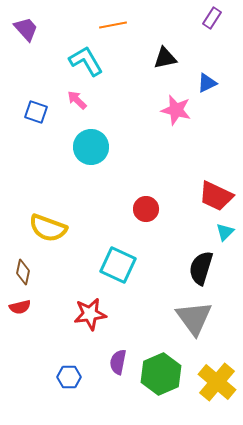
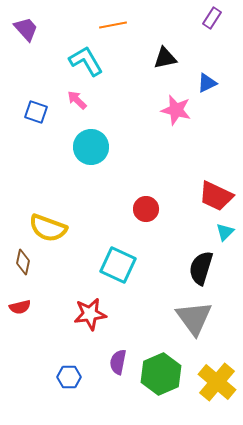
brown diamond: moved 10 px up
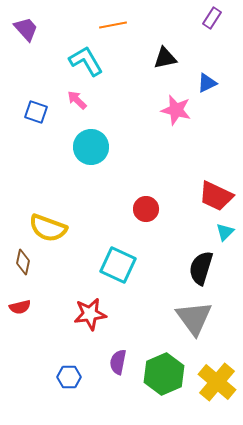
green hexagon: moved 3 px right
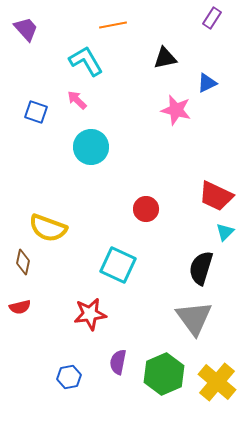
blue hexagon: rotated 10 degrees counterclockwise
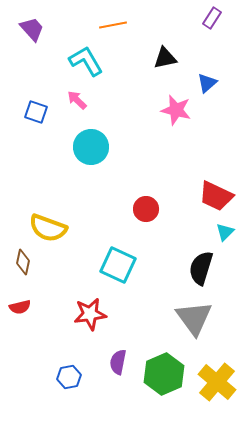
purple trapezoid: moved 6 px right
blue triangle: rotated 15 degrees counterclockwise
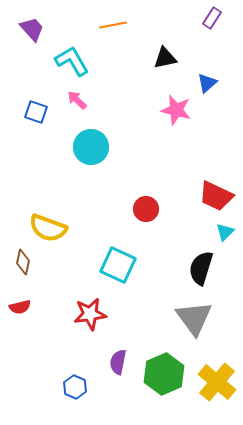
cyan L-shape: moved 14 px left
blue hexagon: moved 6 px right, 10 px down; rotated 25 degrees counterclockwise
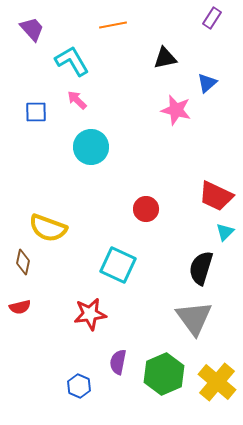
blue square: rotated 20 degrees counterclockwise
blue hexagon: moved 4 px right, 1 px up
